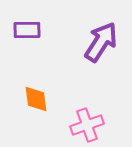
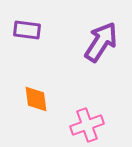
purple rectangle: rotated 8 degrees clockwise
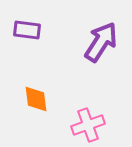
pink cross: moved 1 px right
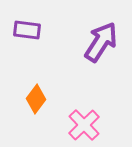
orange diamond: rotated 44 degrees clockwise
pink cross: moved 4 px left; rotated 24 degrees counterclockwise
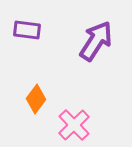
purple arrow: moved 5 px left, 1 px up
pink cross: moved 10 px left
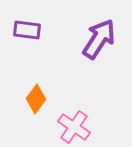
purple arrow: moved 3 px right, 2 px up
pink cross: moved 2 px down; rotated 12 degrees counterclockwise
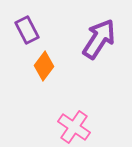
purple rectangle: rotated 56 degrees clockwise
orange diamond: moved 8 px right, 33 px up
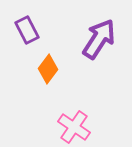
orange diamond: moved 4 px right, 3 px down
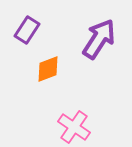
purple rectangle: rotated 60 degrees clockwise
orange diamond: rotated 32 degrees clockwise
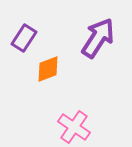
purple rectangle: moved 3 px left, 8 px down
purple arrow: moved 1 px left, 1 px up
